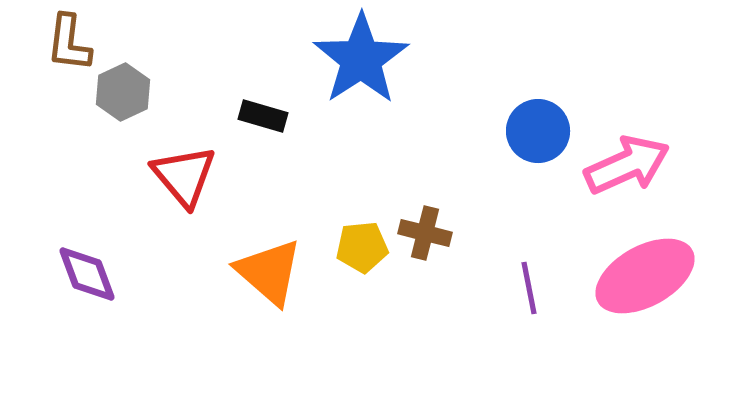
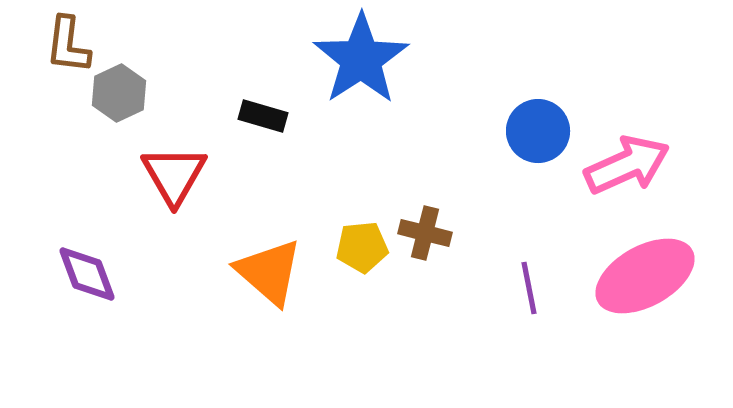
brown L-shape: moved 1 px left, 2 px down
gray hexagon: moved 4 px left, 1 px down
red triangle: moved 10 px left, 1 px up; rotated 10 degrees clockwise
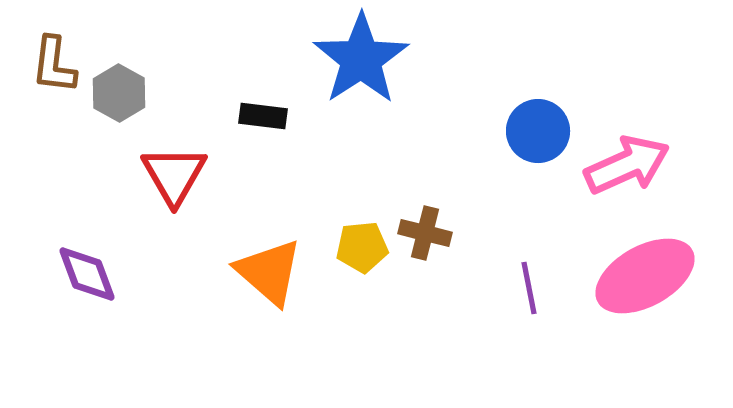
brown L-shape: moved 14 px left, 20 px down
gray hexagon: rotated 6 degrees counterclockwise
black rectangle: rotated 9 degrees counterclockwise
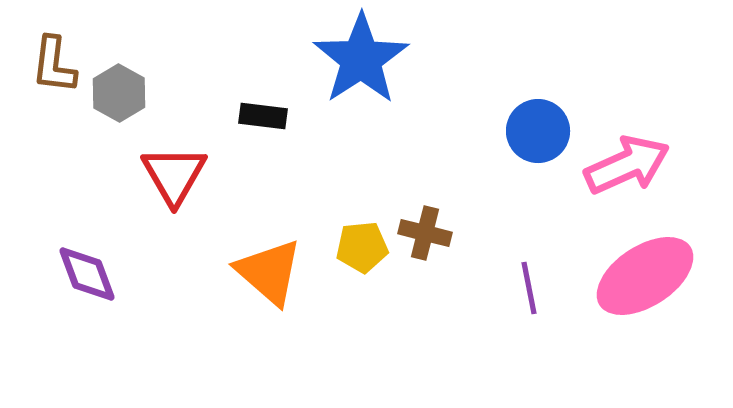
pink ellipse: rotated 4 degrees counterclockwise
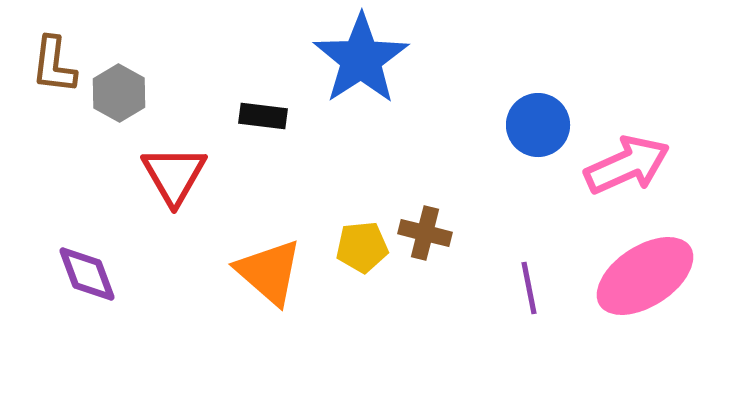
blue circle: moved 6 px up
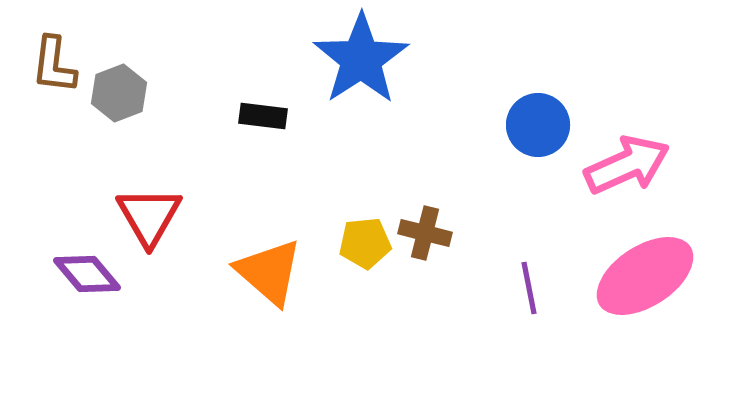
gray hexagon: rotated 10 degrees clockwise
red triangle: moved 25 px left, 41 px down
yellow pentagon: moved 3 px right, 4 px up
purple diamond: rotated 20 degrees counterclockwise
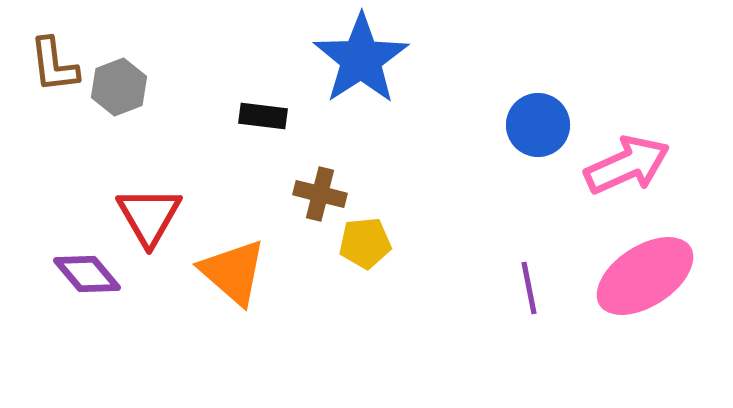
brown L-shape: rotated 14 degrees counterclockwise
gray hexagon: moved 6 px up
brown cross: moved 105 px left, 39 px up
orange triangle: moved 36 px left
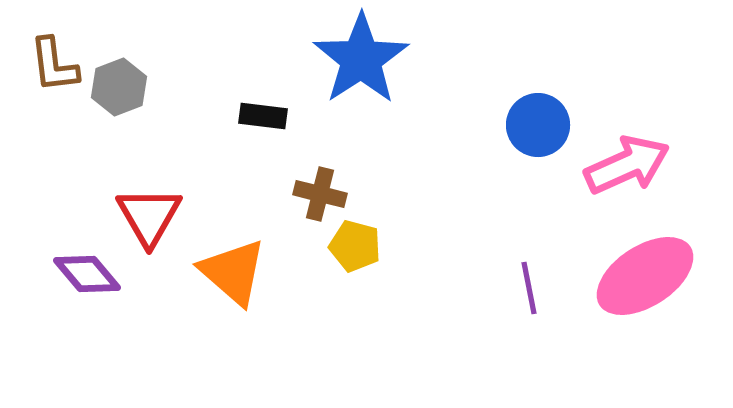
yellow pentagon: moved 10 px left, 3 px down; rotated 21 degrees clockwise
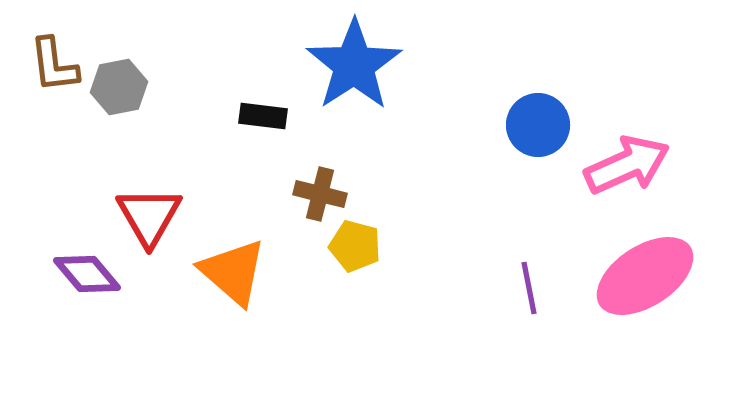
blue star: moved 7 px left, 6 px down
gray hexagon: rotated 10 degrees clockwise
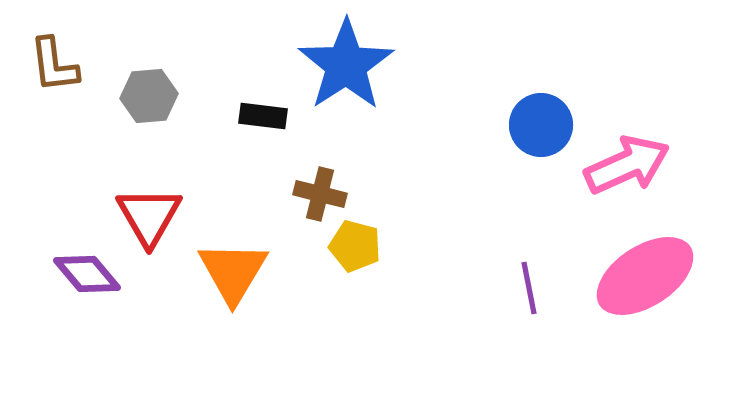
blue star: moved 8 px left
gray hexagon: moved 30 px right, 9 px down; rotated 6 degrees clockwise
blue circle: moved 3 px right
orange triangle: rotated 20 degrees clockwise
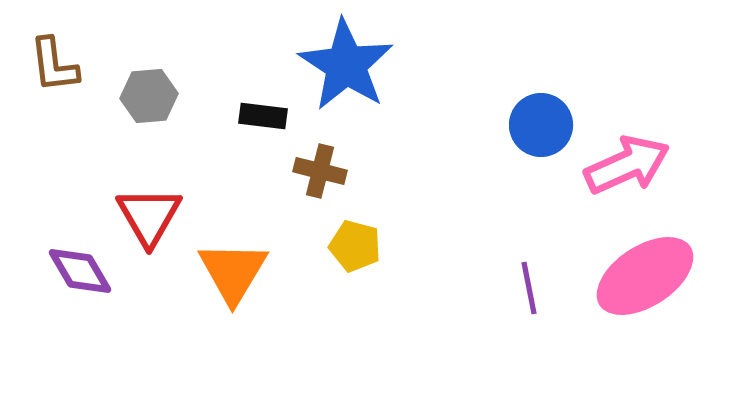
blue star: rotated 6 degrees counterclockwise
brown cross: moved 23 px up
purple diamond: moved 7 px left, 3 px up; rotated 10 degrees clockwise
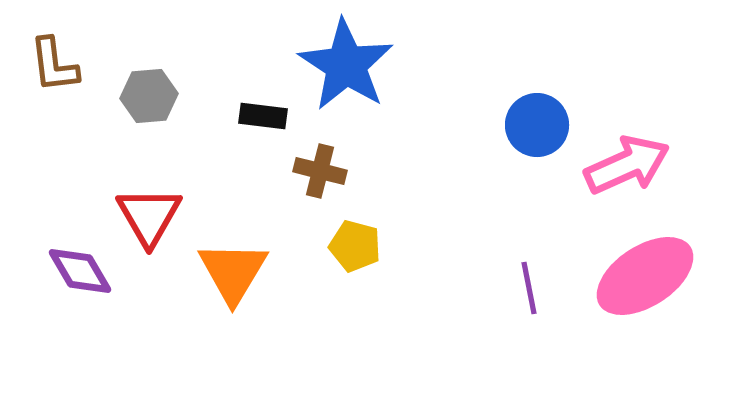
blue circle: moved 4 px left
